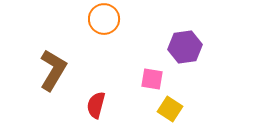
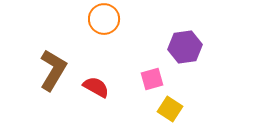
pink square: rotated 25 degrees counterclockwise
red semicircle: moved 18 px up; rotated 104 degrees clockwise
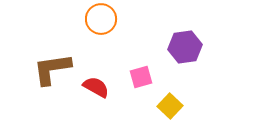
orange circle: moved 3 px left
brown L-shape: moved 1 px left, 1 px up; rotated 129 degrees counterclockwise
pink square: moved 11 px left, 2 px up
yellow square: moved 3 px up; rotated 10 degrees clockwise
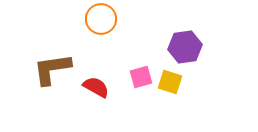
yellow square: moved 24 px up; rotated 25 degrees counterclockwise
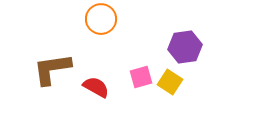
yellow square: rotated 15 degrees clockwise
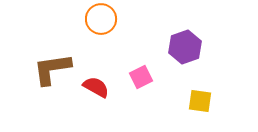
purple hexagon: rotated 12 degrees counterclockwise
pink square: rotated 10 degrees counterclockwise
yellow square: moved 30 px right, 19 px down; rotated 25 degrees counterclockwise
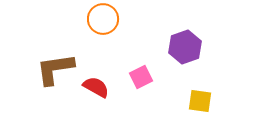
orange circle: moved 2 px right
brown L-shape: moved 3 px right
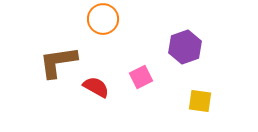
brown L-shape: moved 3 px right, 7 px up
